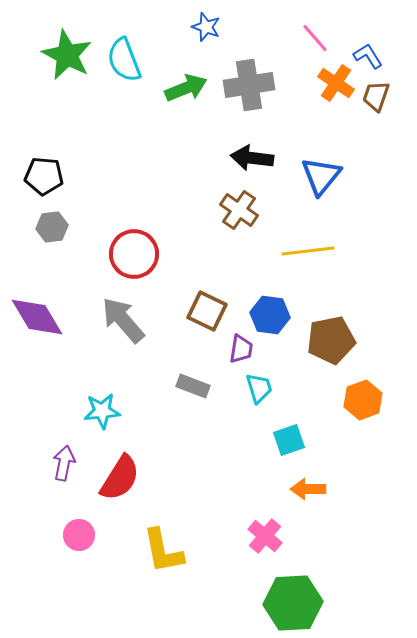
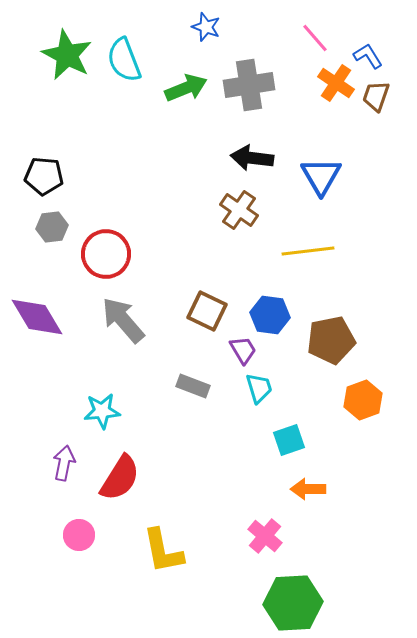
blue triangle: rotated 9 degrees counterclockwise
red circle: moved 28 px left
purple trapezoid: moved 2 px right, 1 px down; rotated 40 degrees counterclockwise
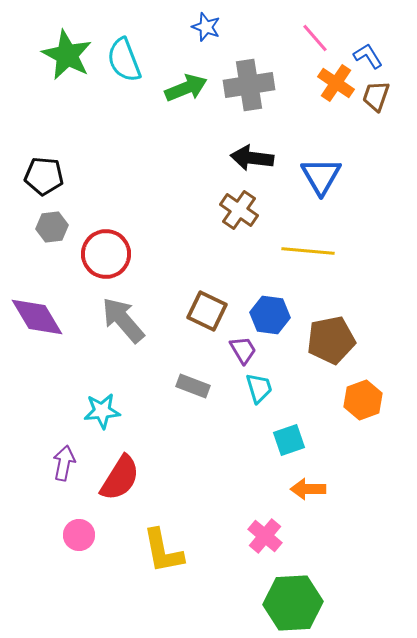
yellow line: rotated 12 degrees clockwise
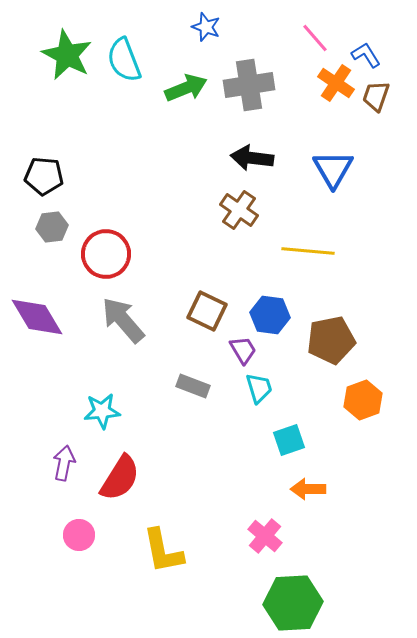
blue L-shape: moved 2 px left, 1 px up
blue triangle: moved 12 px right, 7 px up
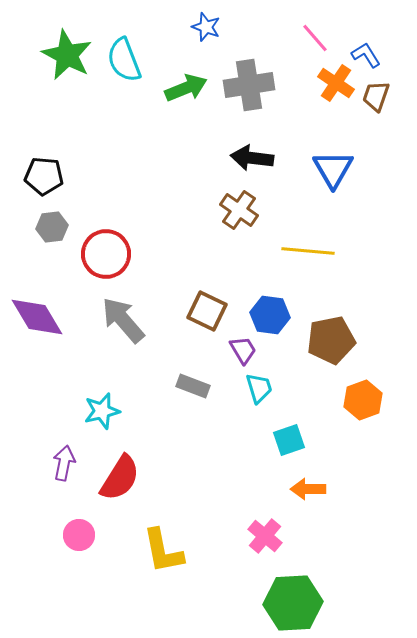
cyan star: rotated 9 degrees counterclockwise
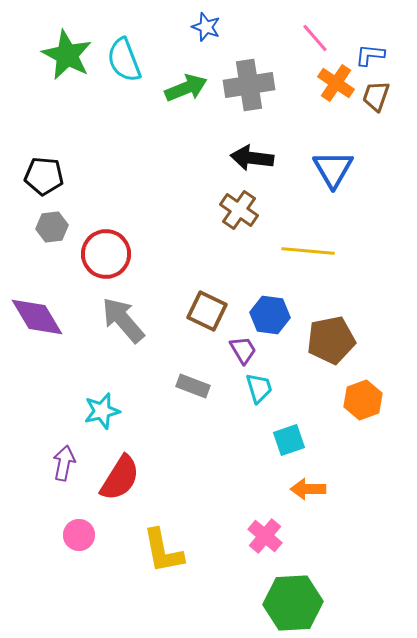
blue L-shape: moved 4 px right; rotated 52 degrees counterclockwise
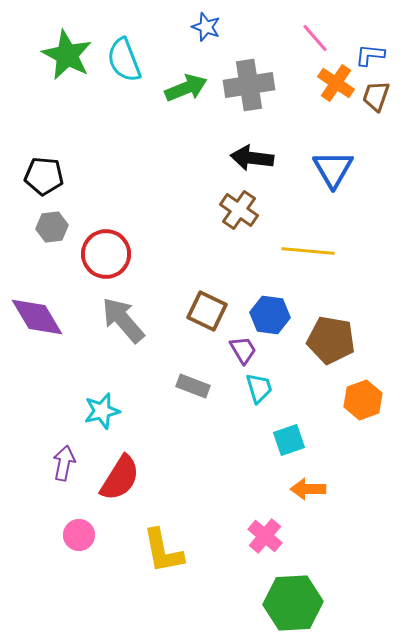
brown pentagon: rotated 21 degrees clockwise
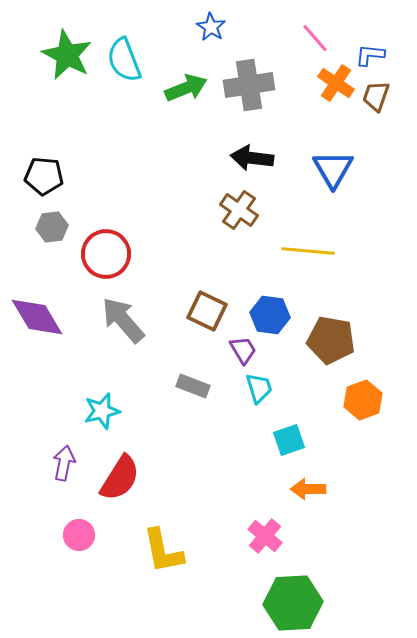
blue star: moved 5 px right; rotated 12 degrees clockwise
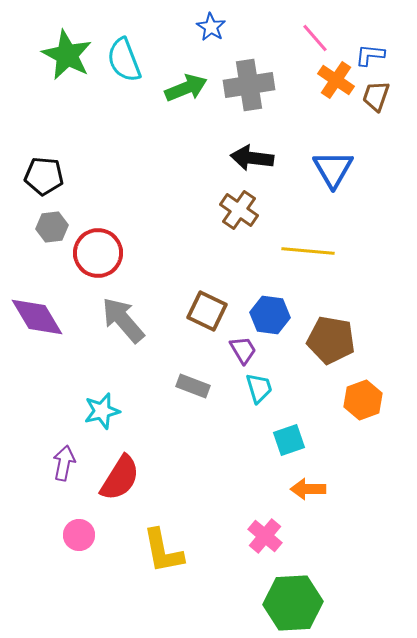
orange cross: moved 3 px up
red circle: moved 8 px left, 1 px up
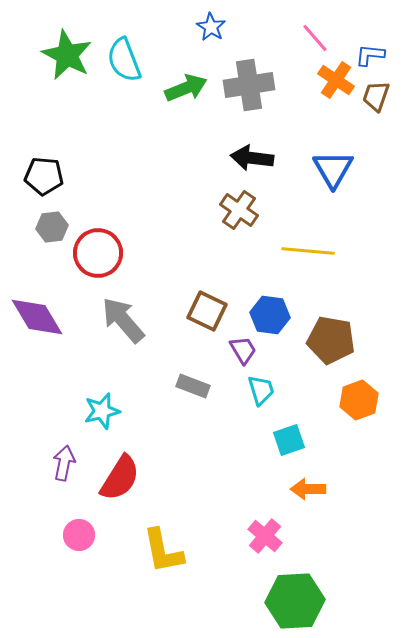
cyan trapezoid: moved 2 px right, 2 px down
orange hexagon: moved 4 px left
green hexagon: moved 2 px right, 2 px up
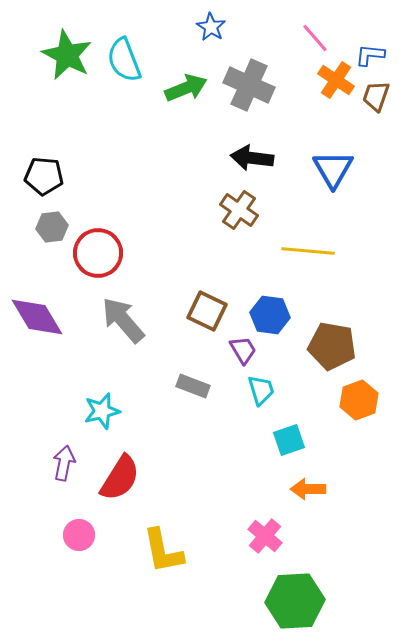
gray cross: rotated 33 degrees clockwise
brown pentagon: moved 1 px right, 6 px down
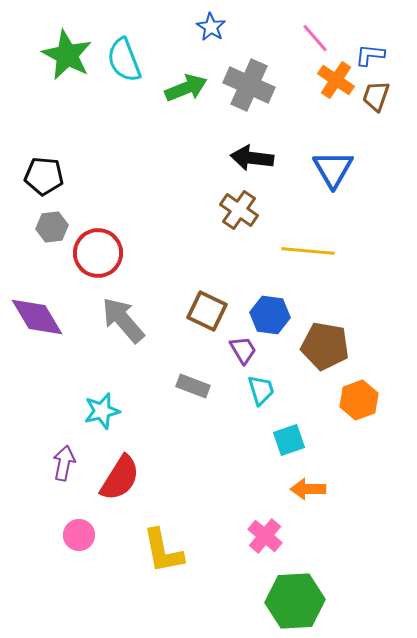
brown pentagon: moved 7 px left
